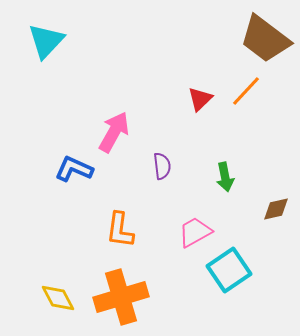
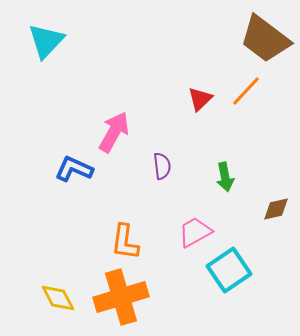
orange L-shape: moved 5 px right, 12 px down
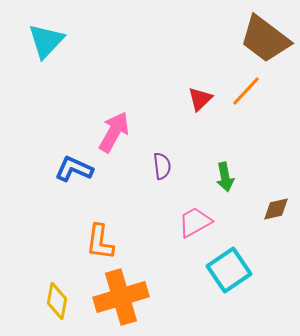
pink trapezoid: moved 10 px up
orange L-shape: moved 25 px left
yellow diamond: moved 1 px left, 3 px down; rotated 39 degrees clockwise
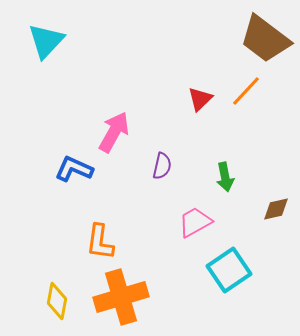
purple semicircle: rotated 20 degrees clockwise
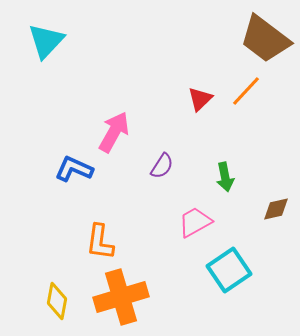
purple semicircle: rotated 20 degrees clockwise
